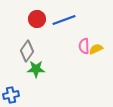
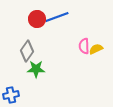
blue line: moved 7 px left, 3 px up
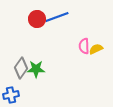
gray diamond: moved 6 px left, 17 px down
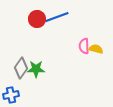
yellow semicircle: rotated 40 degrees clockwise
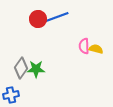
red circle: moved 1 px right
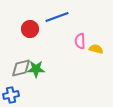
red circle: moved 8 px left, 10 px down
pink semicircle: moved 4 px left, 5 px up
gray diamond: rotated 40 degrees clockwise
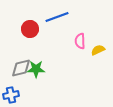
yellow semicircle: moved 2 px right, 1 px down; rotated 40 degrees counterclockwise
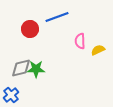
blue cross: rotated 28 degrees counterclockwise
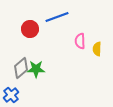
yellow semicircle: moved 1 px left, 1 px up; rotated 64 degrees counterclockwise
gray diamond: rotated 25 degrees counterclockwise
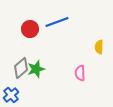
blue line: moved 5 px down
pink semicircle: moved 32 px down
yellow semicircle: moved 2 px right, 2 px up
green star: rotated 18 degrees counterclockwise
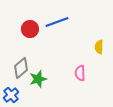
green star: moved 2 px right, 10 px down
